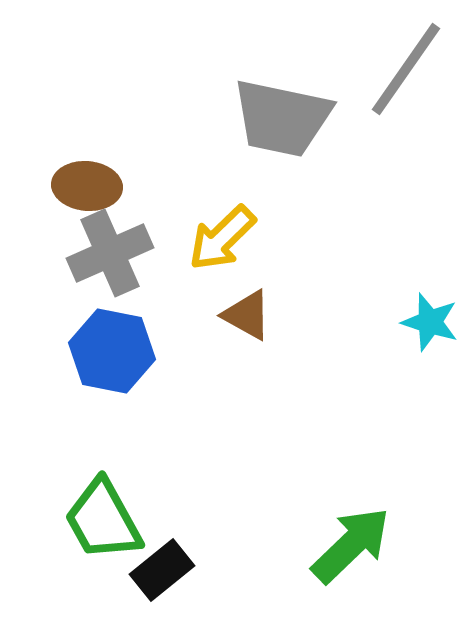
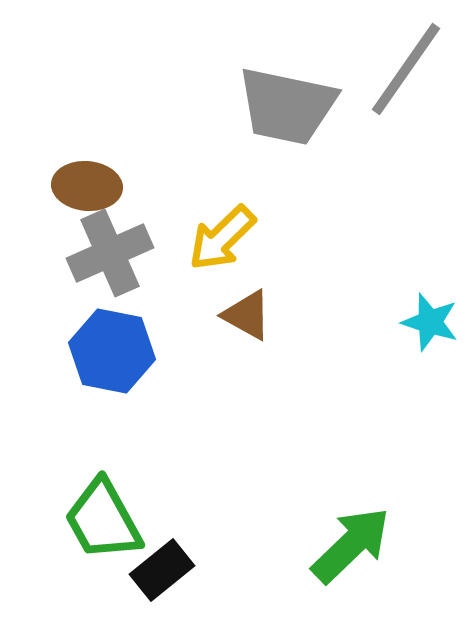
gray trapezoid: moved 5 px right, 12 px up
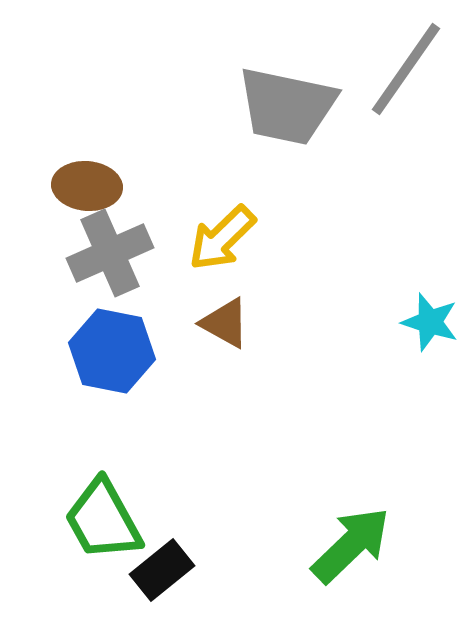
brown triangle: moved 22 px left, 8 px down
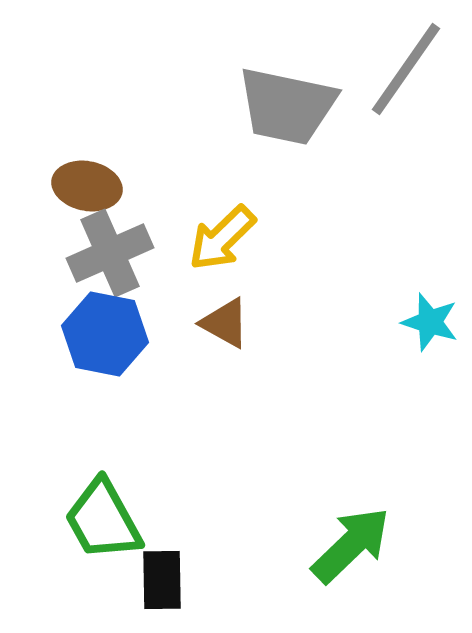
brown ellipse: rotated 6 degrees clockwise
blue hexagon: moved 7 px left, 17 px up
black rectangle: moved 10 px down; rotated 52 degrees counterclockwise
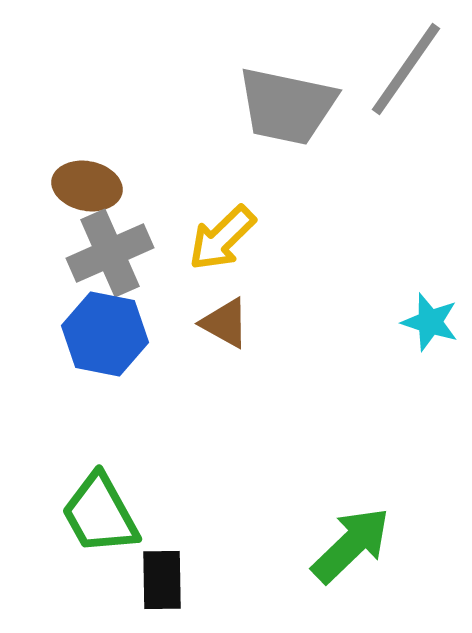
green trapezoid: moved 3 px left, 6 px up
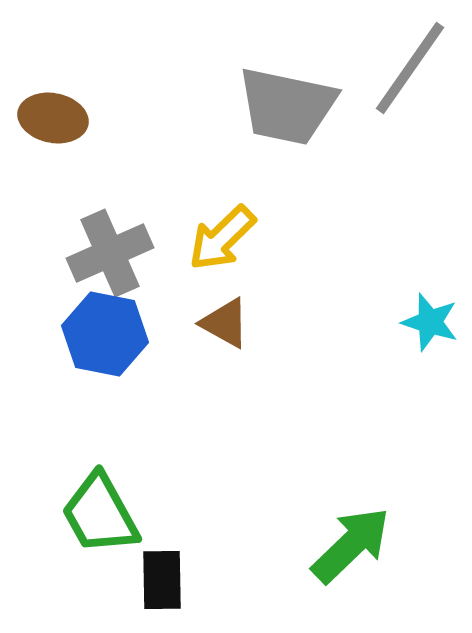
gray line: moved 4 px right, 1 px up
brown ellipse: moved 34 px left, 68 px up
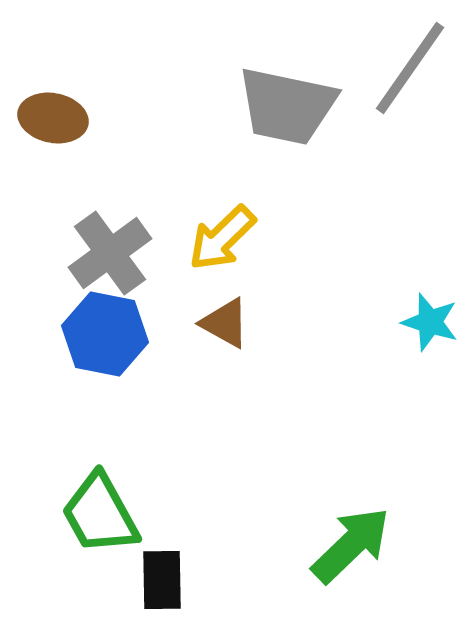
gray cross: rotated 12 degrees counterclockwise
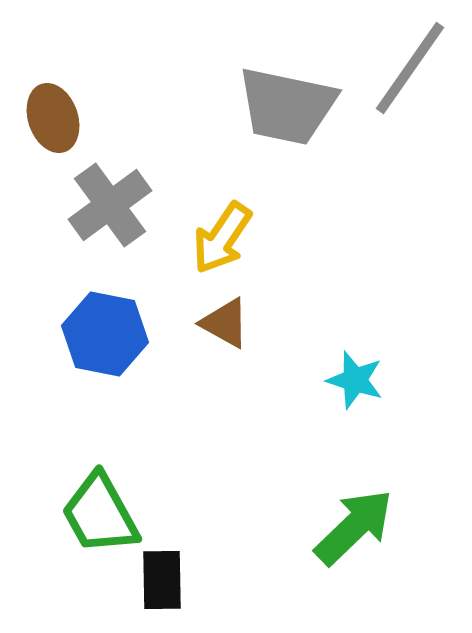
brown ellipse: rotated 60 degrees clockwise
yellow arrow: rotated 12 degrees counterclockwise
gray cross: moved 48 px up
cyan star: moved 75 px left, 58 px down
green arrow: moved 3 px right, 18 px up
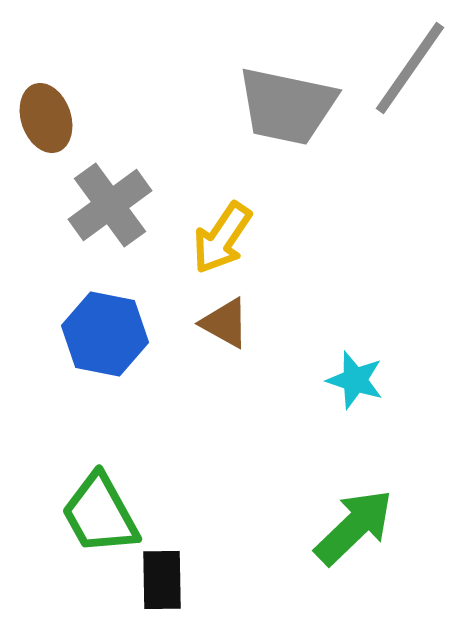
brown ellipse: moved 7 px left
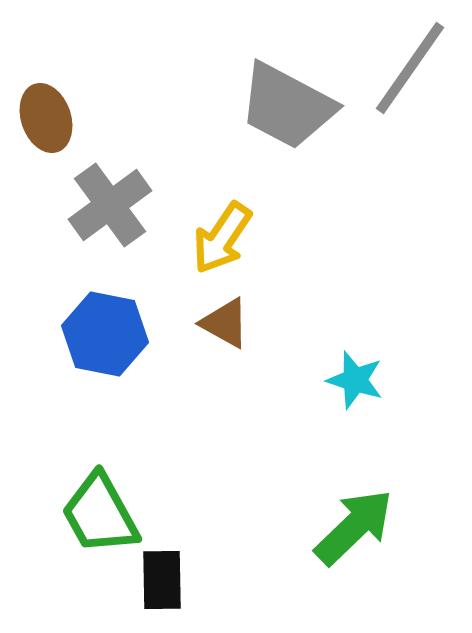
gray trapezoid: rotated 16 degrees clockwise
